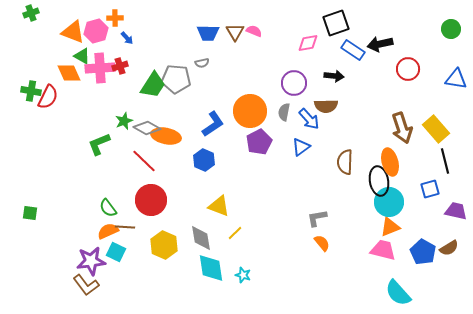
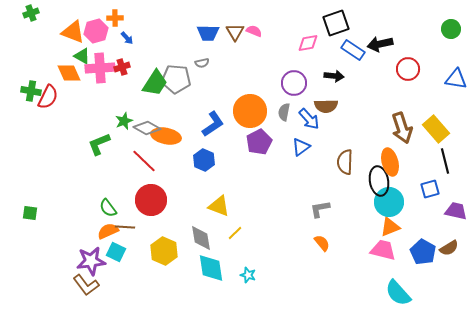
red cross at (120, 66): moved 2 px right, 1 px down
green trapezoid at (153, 85): moved 2 px right, 2 px up
gray L-shape at (317, 218): moved 3 px right, 9 px up
yellow hexagon at (164, 245): moved 6 px down
cyan star at (243, 275): moved 5 px right
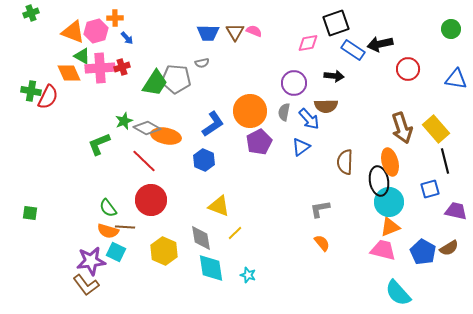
orange semicircle at (108, 231): rotated 140 degrees counterclockwise
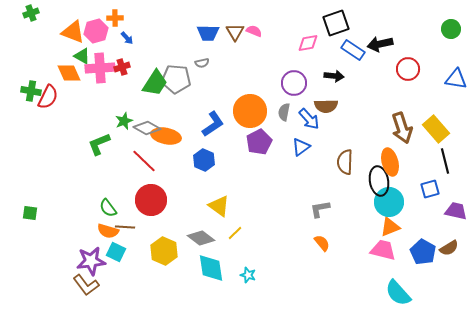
yellow triangle at (219, 206): rotated 15 degrees clockwise
gray diamond at (201, 238): rotated 44 degrees counterclockwise
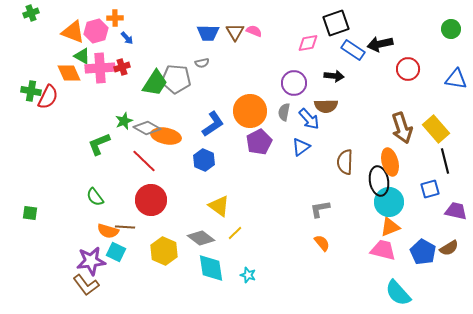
green semicircle at (108, 208): moved 13 px left, 11 px up
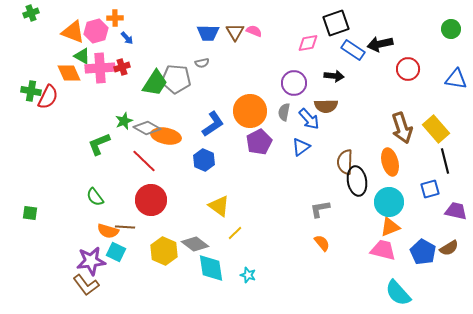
black ellipse at (379, 181): moved 22 px left
gray diamond at (201, 238): moved 6 px left, 6 px down
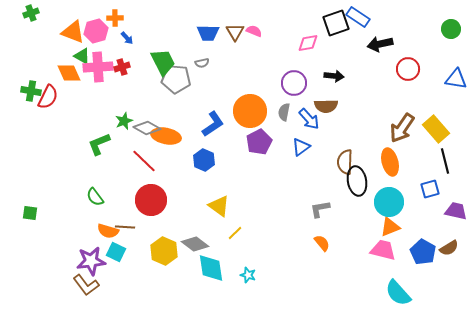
blue rectangle at (353, 50): moved 5 px right, 33 px up
pink cross at (100, 68): moved 2 px left, 1 px up
green trapezoid at (155, 83): moved 8 px right, 21 px up; rotated 60 degrees counterclockwise
brown arrow at (402, 128): rotated 52 degrees clockwise
